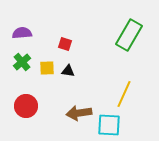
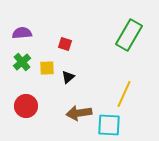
black triangle: moved 6 px down; rotated 48 degrees counterclockwise
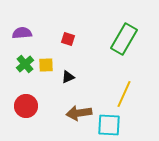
green rectangle: moved 5 px left, 4 px down
red square: moved 3 px right, 5 px up
green cross: moved 3 px right, 2 px down
yellow square: moved 1 px left, 3 px up
black triangle: rotated 16 degrees clockwise
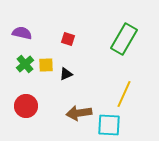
purple semicircle: rotated 18 degrees clockwise
black triangle: moved 2 px left, 3 px up
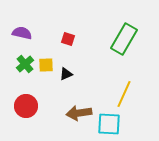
cyan square: moved 1 px up
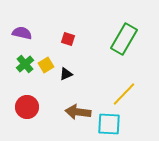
yellow square: rotated 28 degrees counterclockwise
yellow line: rotated 20 degrees clockwise
red circle: moved 1 px right, 1 px down
brown arrow: moved 1 px left, 1 px up; rotated 15 degrees clockwise
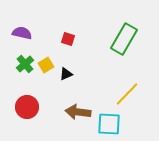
yellow line: moved 3 px right
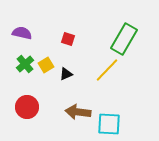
yellow line: moved 20 px left, 24 px up
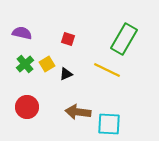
yellow square: moved 1 px right, 1 px up
yellow line: rotated 72 degrees clockwise
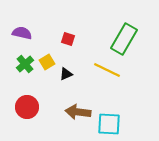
yellow square: moved 2 px up
